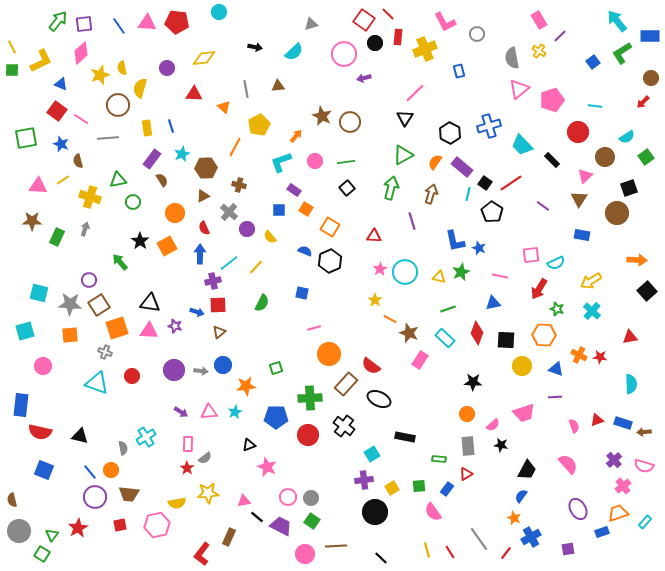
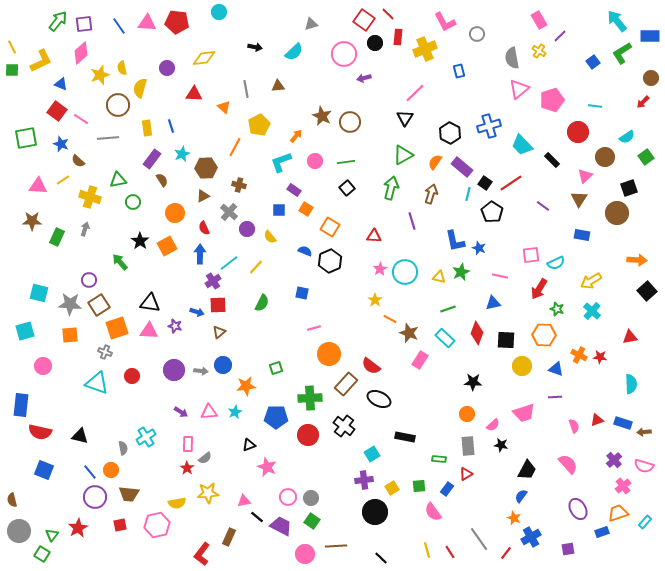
brown semicircle at (78, 161): rotated 32 degrees counterclockwise
purple cross at (213, 281): rotated 21 degrees counterclockwise
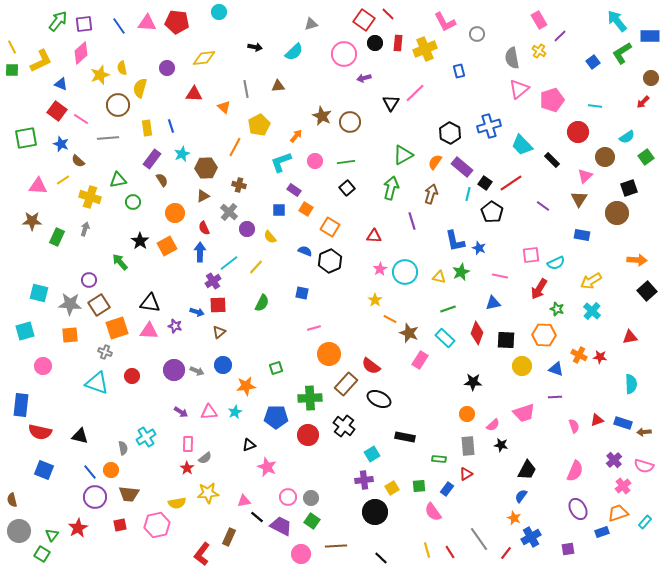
red rectangle at (398, 37): moved 6 px down
black triangle at (405, 118): moved 14 px left, 15 px up
blue arrow at (200, 254): moved 2 px up
gray arrow at (201, 371): moved 4 px left; rotated 16 degrees clockwise
pink semicircle at (568, 464): moved 7 px right, 7 px down; rotated 65 degrees clockwise
pink circle at (305, 554): moved 4 px left
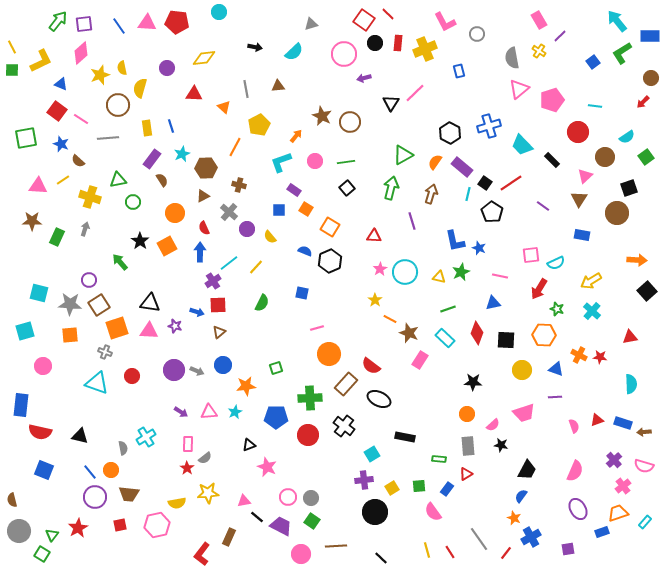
pink line at (314, 328): moved 3 px right
yellow circle at (522, 366): moved 4 px down
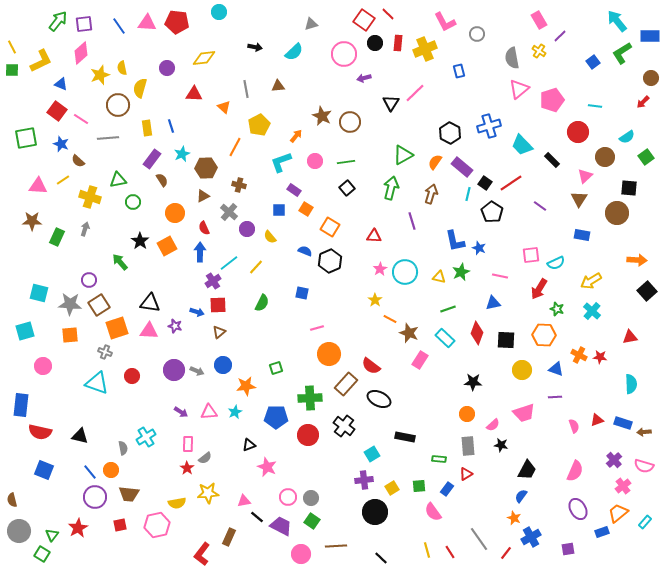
black square at (629, 188): rotated 24 degrees clockwise
purple line at (543, 206): moved 3 px left
orange trapezoid at (618, 513): rotated 20 degrees counterclockwise
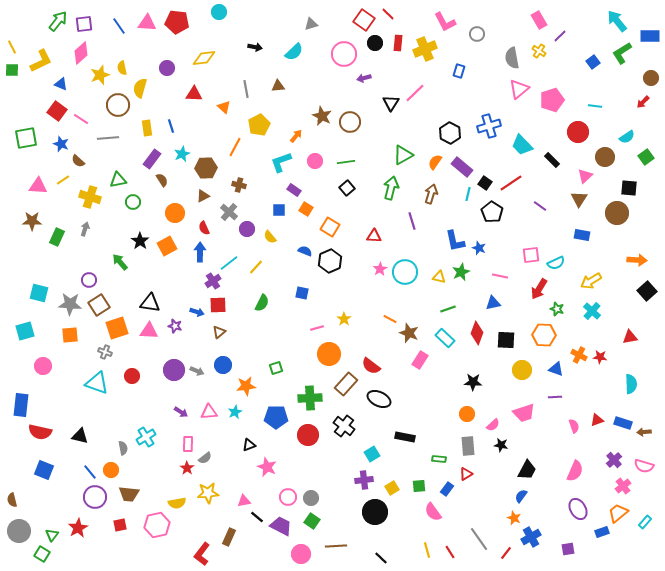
blue rectangle at (459, 71): rotated 32 degrees clockwise
yellow star at (375, 300): moved 31 px left, 19 px down
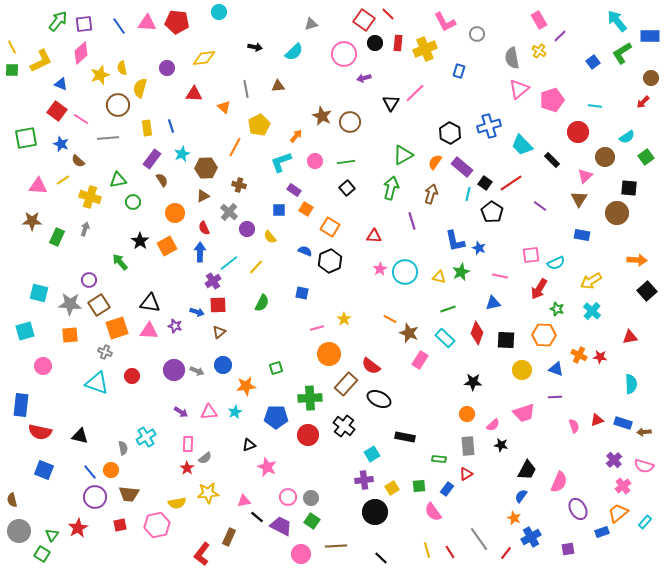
pink semicircle at (575, 471): moved 16 px left, 11 px down
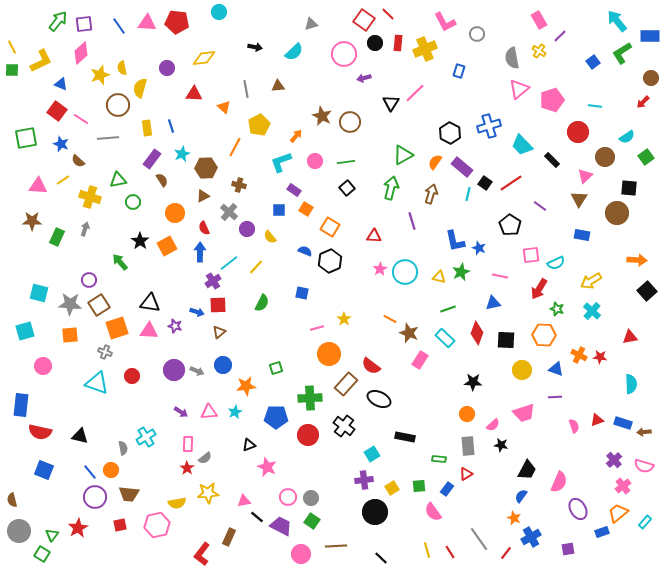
black pentagon at (492, 212): moved 18 px right, 13 px down
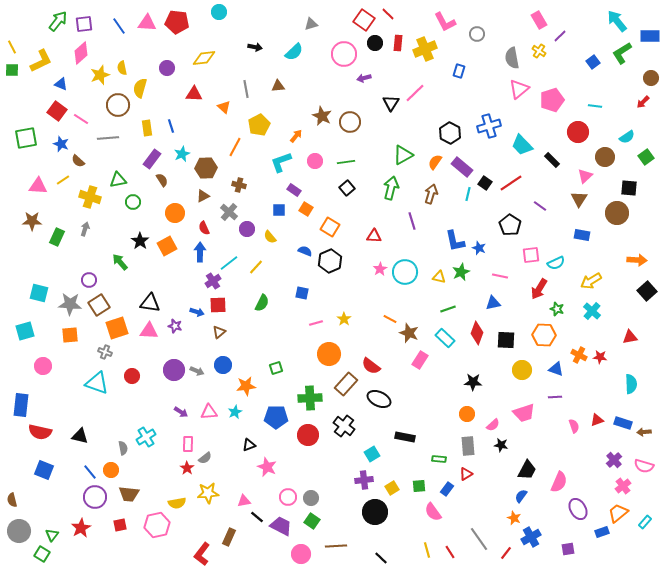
pink line at (317, 328): moved 1 px left, 5 px up
red star at (78, 528): moved 3 px right
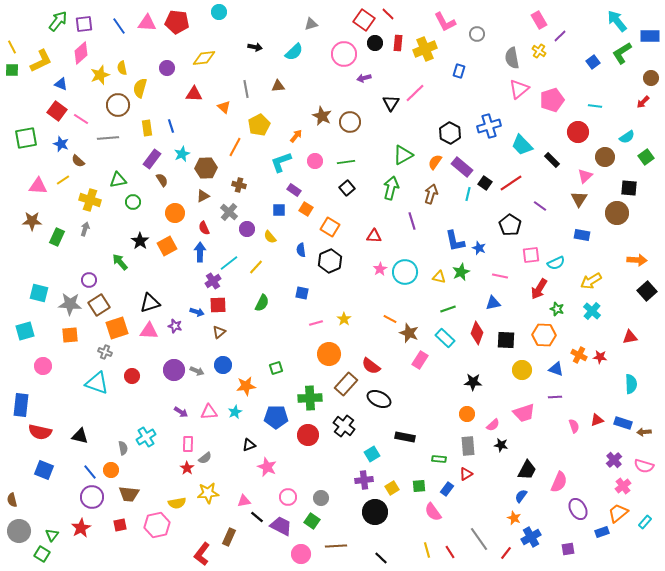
yellow cross at (90, 197): moved 3 px down
blue semicircle at (305, 251): moved 4 px left, 1 px up; rotated 120 degrees counterclockwise
black triangle at (150, 303): rotated 25 degrees counterclockwise
purple circle at (95, 497): moved 3 px left
gray circle at (311, 498): moved 10 px right
